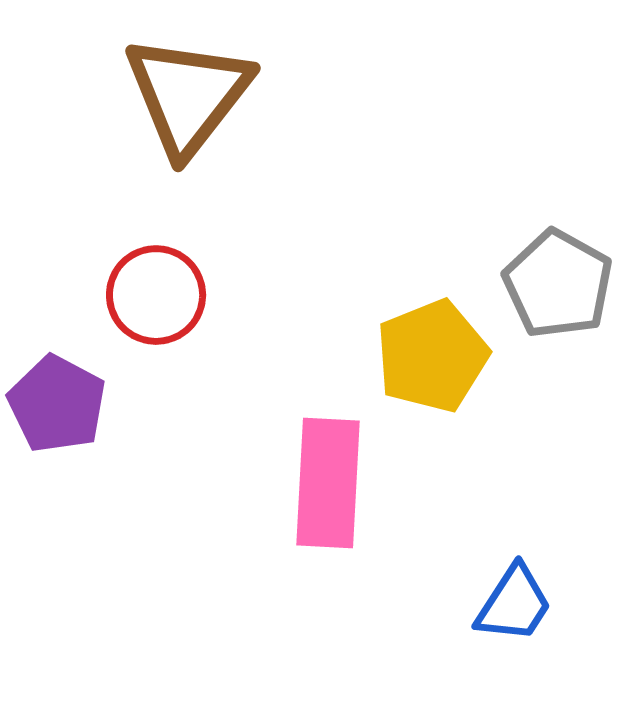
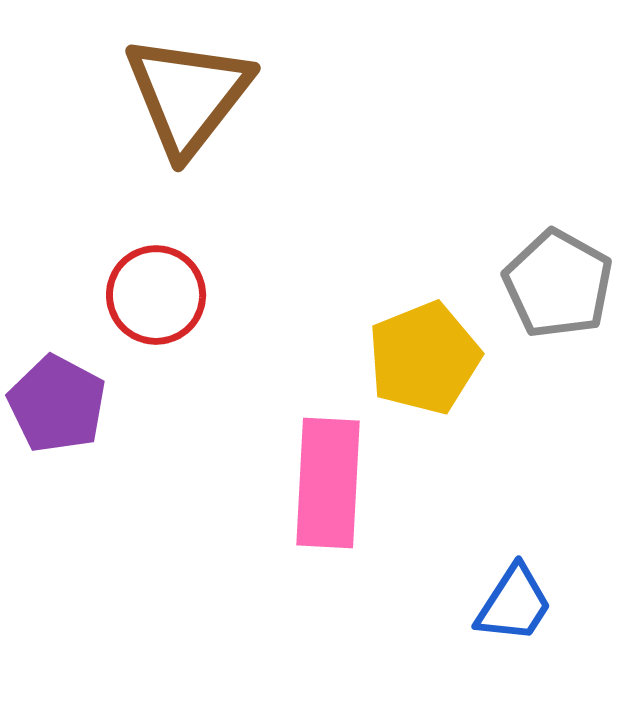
yellow pentagon: moved 8 px left, 2 px down
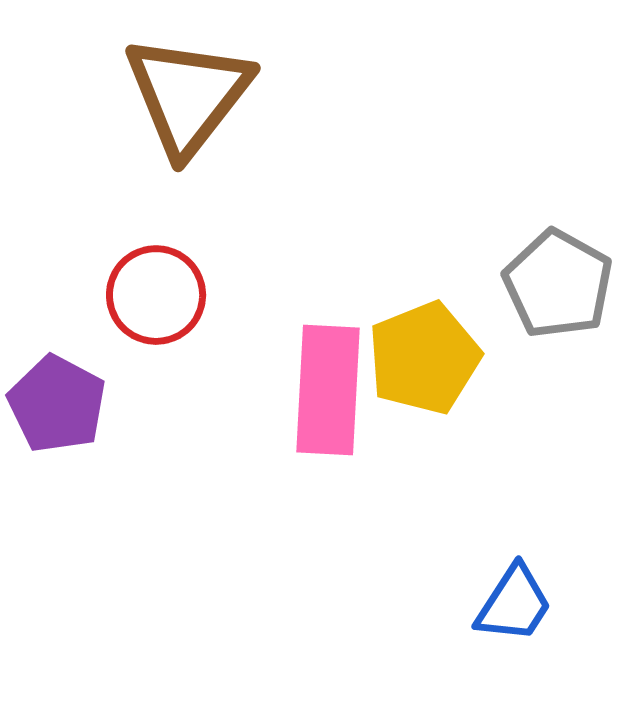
pink rectangle: moved 93 px up
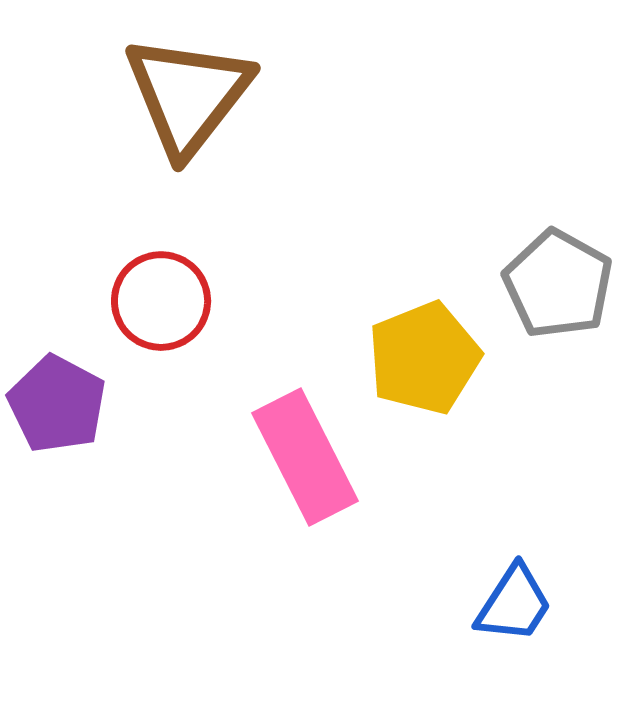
red circle: moved 5 px right, 6 px down
pink rectangle: moved 23 px left, 67 px down; rotated 30 degrees counterclockwise
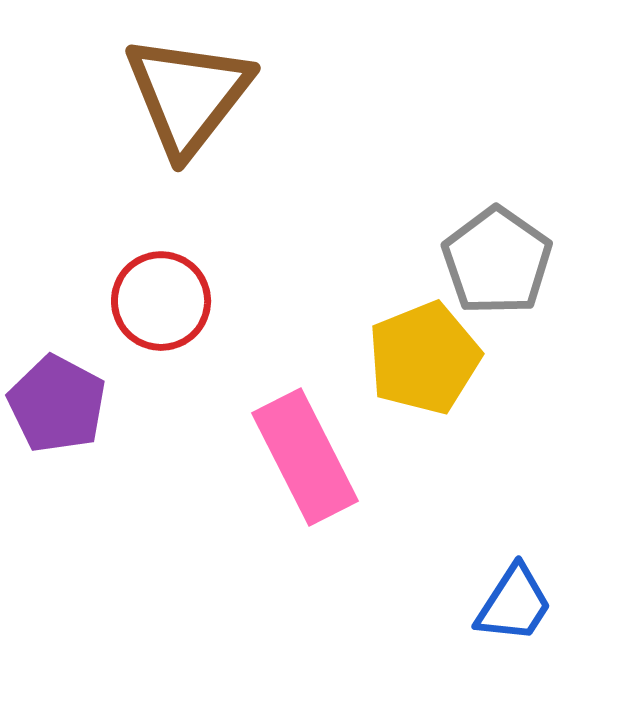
gray pentagon: moved 61 px left, 23 px up; rotated 6 degrees clockwise
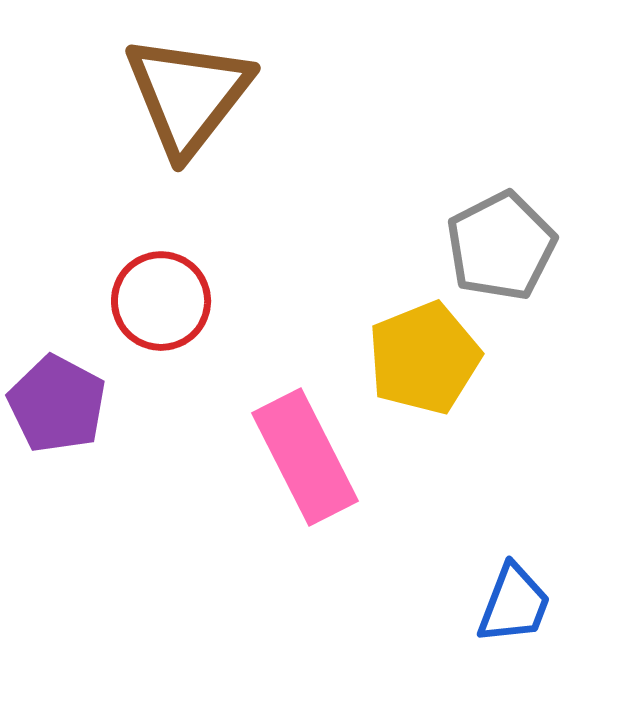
gray pentagon: moved 4 px right, 15 px up; rotated 10 degrees clockwise
blue trapezoid: rotated 12 degrees counterclockwise
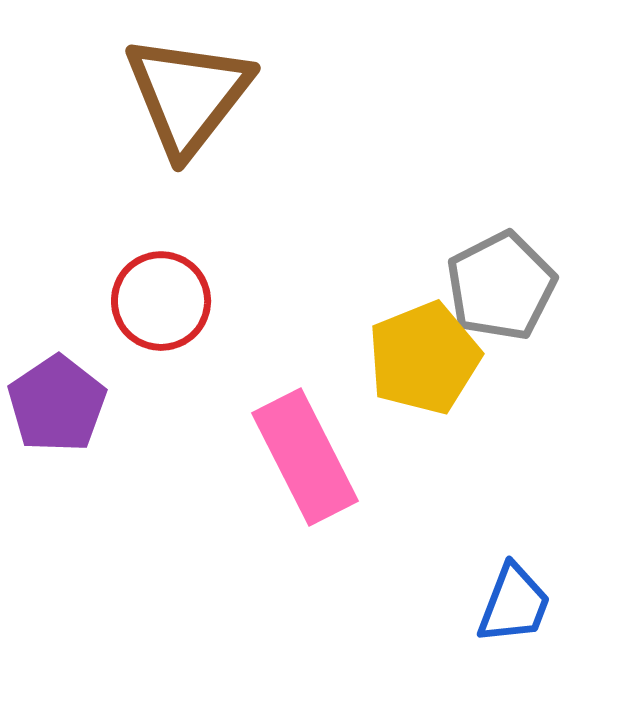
gray pentagon: moved 40 px down
purple pentagon: rotated 10 degrees clockwise
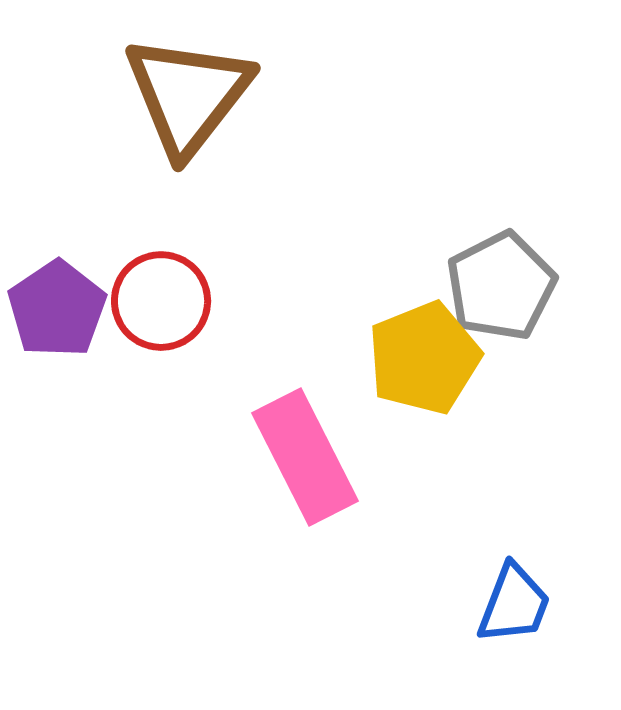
purple pentagon: moved 95 px up
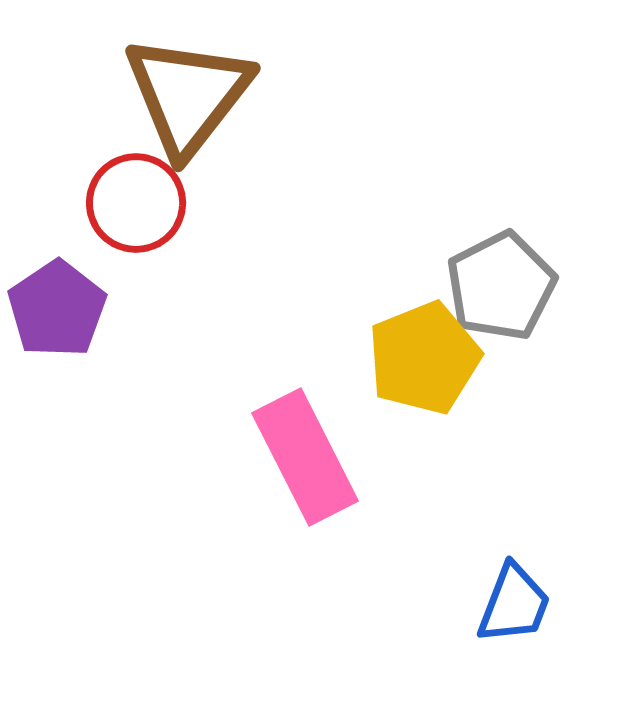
red circle: moved 25 px left, 98 px up
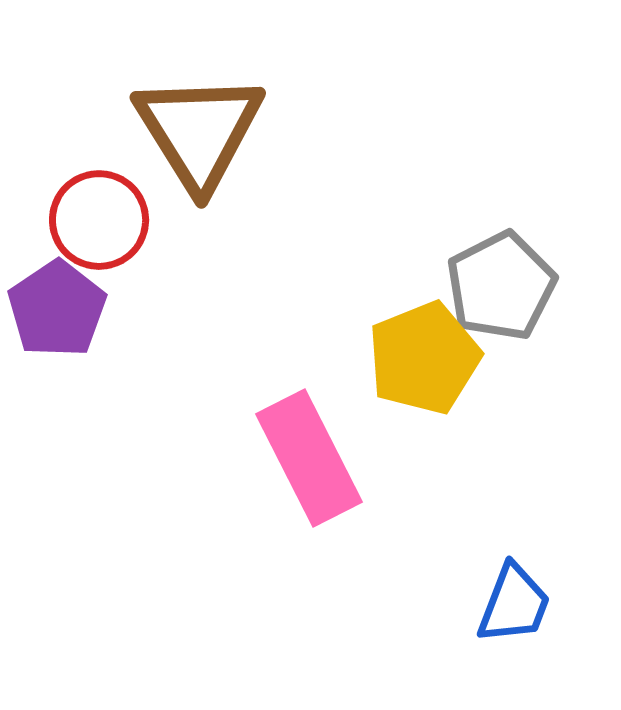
brown triangle: moved 11 px right, 36 px down; rotated 10 degrees counterclockwise
red circle: moved 37 px left, 17 px down
pink rectangle: moved 4 px right, 1 px down
